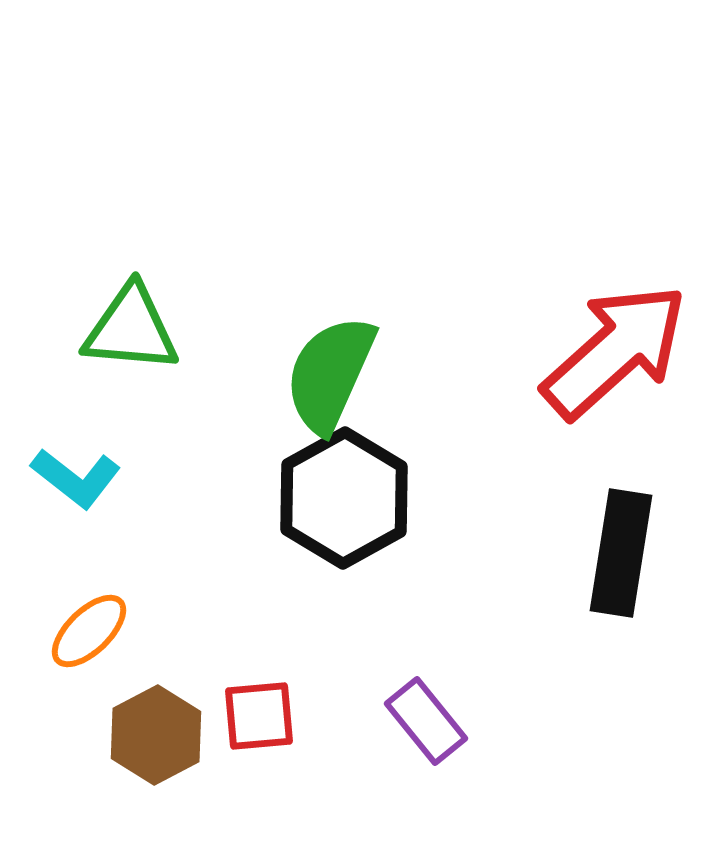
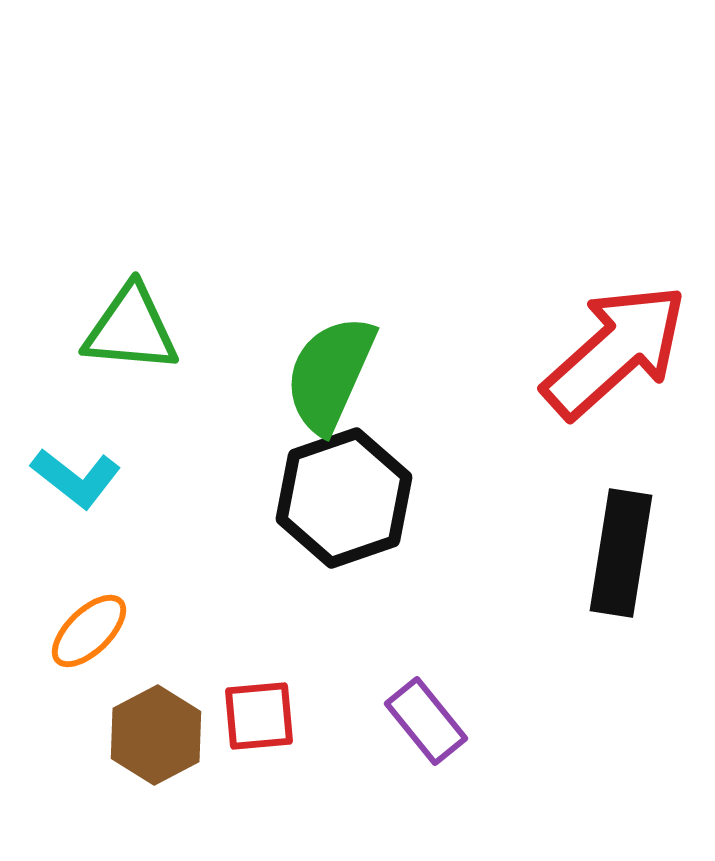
black hexagon: rotated 10 degrees clockwise
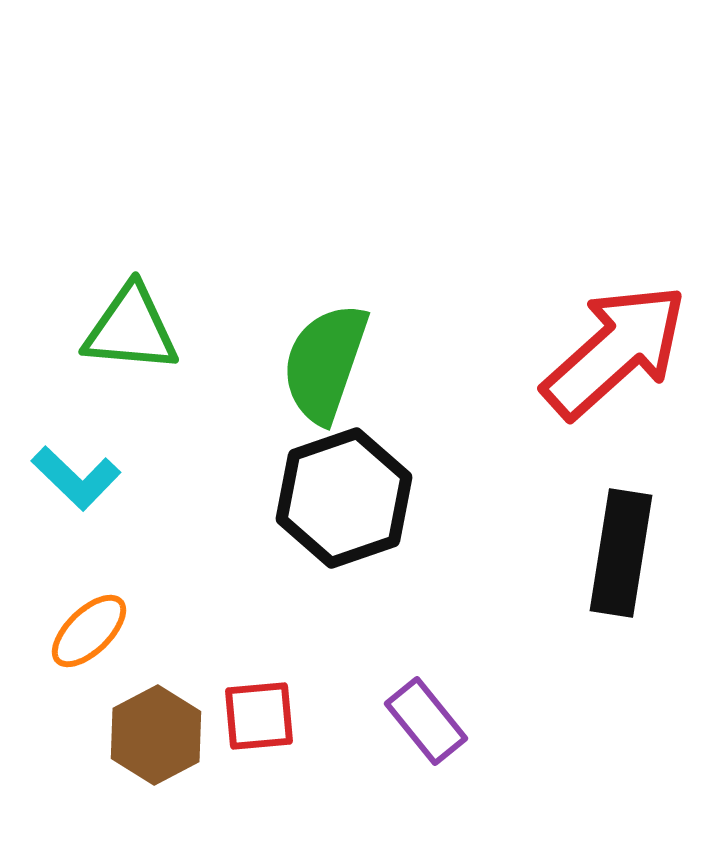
green semicircle: moved 5 px left, 11 px up; rotated 5 degrees counterclockwise
cyan L-shape: rotated 6 degrees clockwise
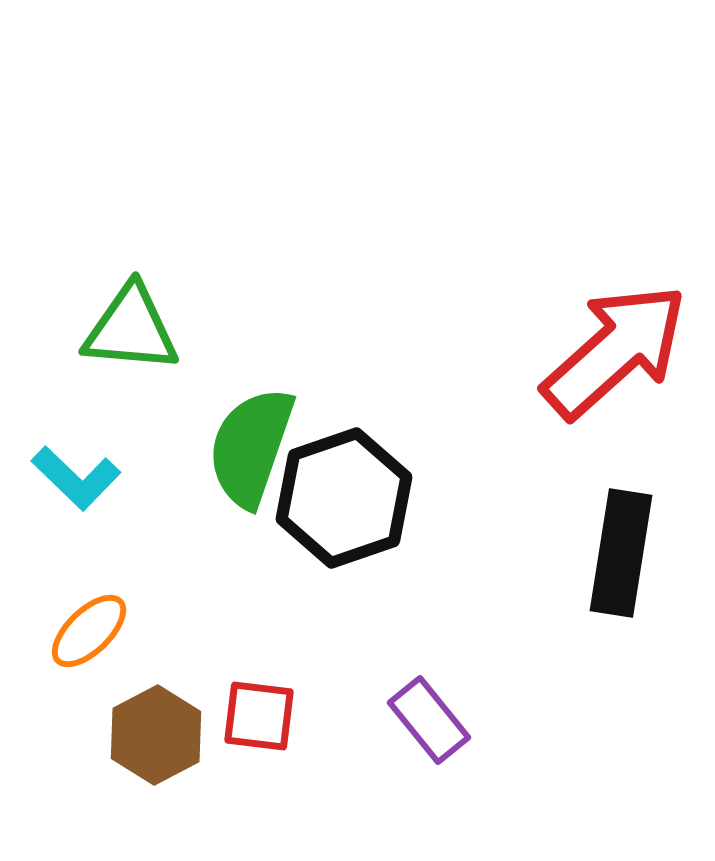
green semicircle: moved 74 px left, 84 px down
red square: rotated 12 degrees clockwise
purple rectangle: moved 3 px right, 1 px up
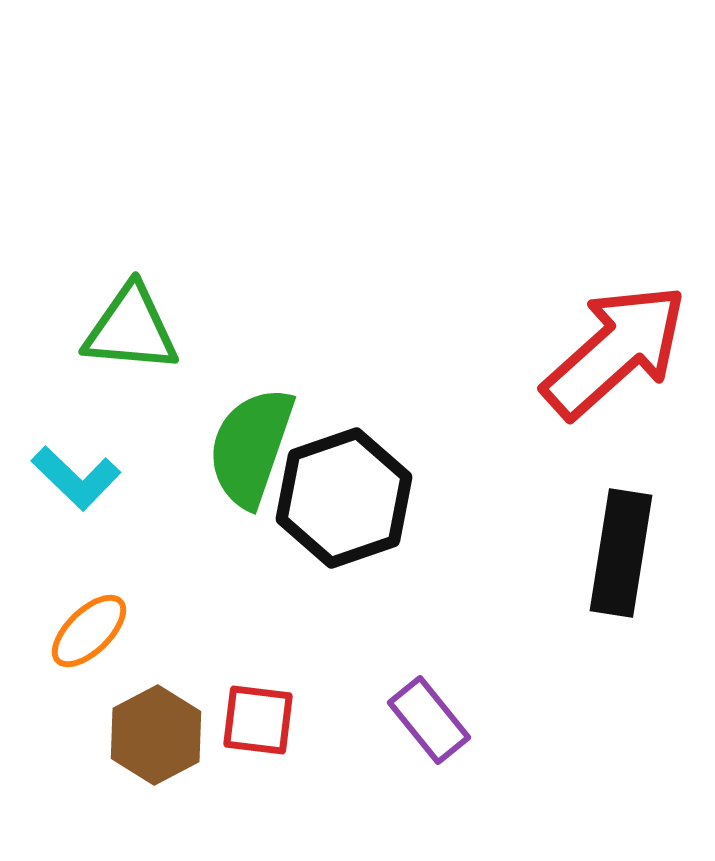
red square: moved 1 px left, 4 px down
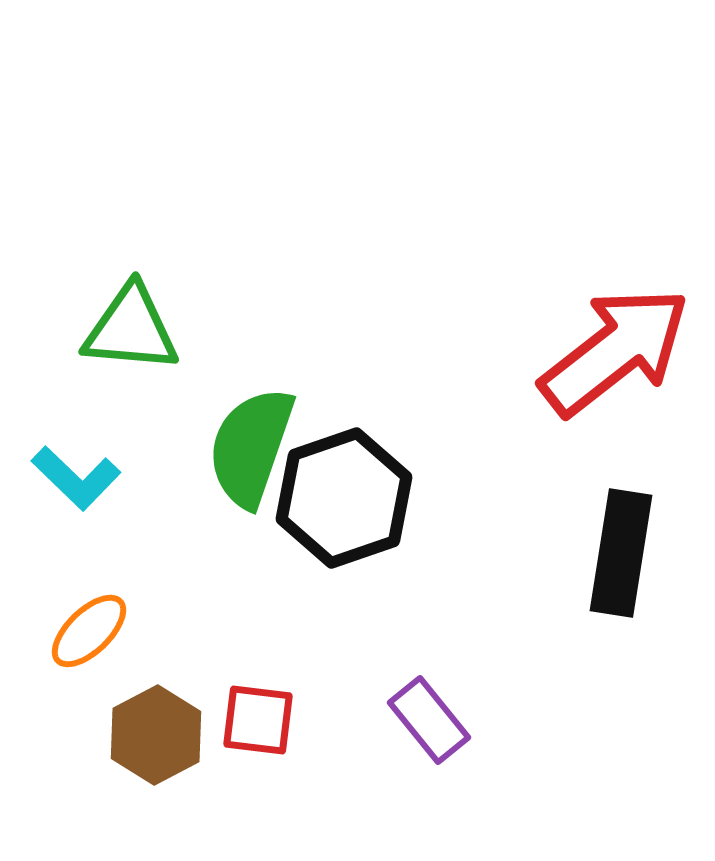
red arrow: rotated 4 degrees clockwise
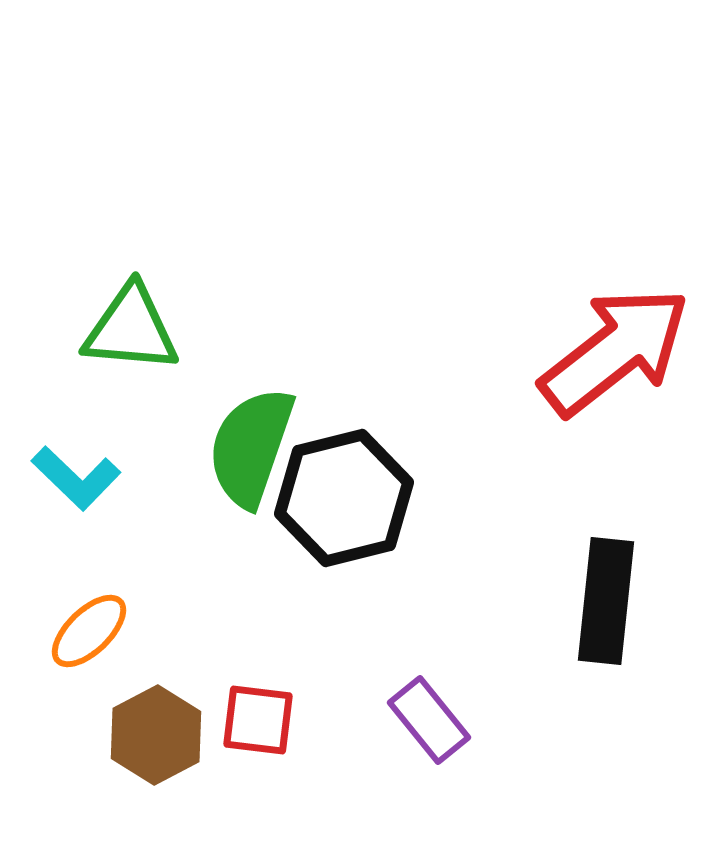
black hexagon: rotated 5 degrees clockwise
black rectangle: moved 15 px left, 48 px down; rotated 3 degrees counterclockwise
